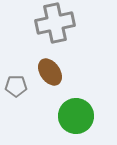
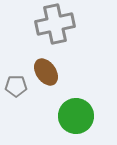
gray cross: moved 1 px down
brown ellipse: moved 4 px left
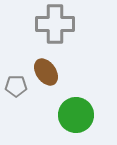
gray cross: rotated 12 degrees clockwise
green circle: moved 1 px up
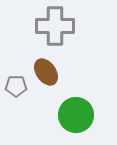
gray cross: moved 2 px down
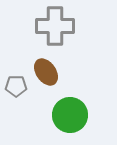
green circle: moved 6 px left
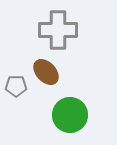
gray cross: moved 3 px right, 4 px down
brown ellipse: rotated 8 degrees counterclockwise
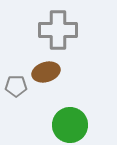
brown ellipse: rotated 64 degrees counterclockwise
green circle: moved 10 px down
